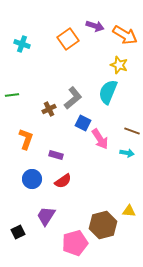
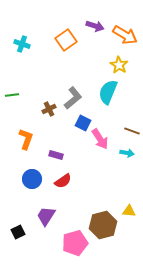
orange square: moved 2 px left, 1 px down
yellow star: rotated 12 degrees clockwise
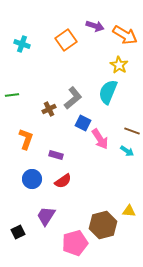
cyan arrow: moved 2 px up; rotated 24 degrees clockwise
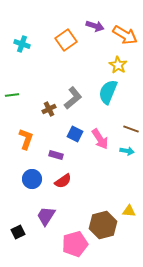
yellow star: moved 1 px left
blue square: moved 8 px left, 11 px down
brown line: moved 1 px left, 2 px up
cyan arrow: rotated 24 degrees counterclockwise
pink pentagon: moved 1 px down
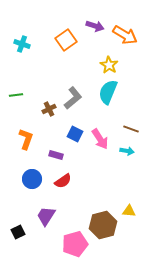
yellow star: moved 9 px left
green line: moved 4 px right
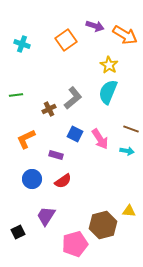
orange L-shape: rotated 135 degrees counterclockwise
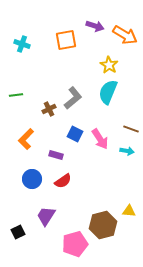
orange square: rotated 25 degrees clockwise
orange L-shape: rotated 20 degrees counterclockwise
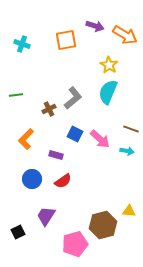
pink arrow: rotated 15 degrees counterclockwise
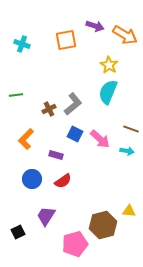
gray L-shape: moved 6 px down
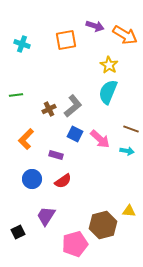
gray L-shape: moved 2 px down
